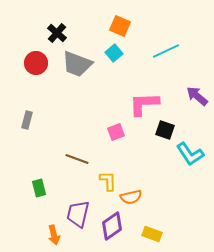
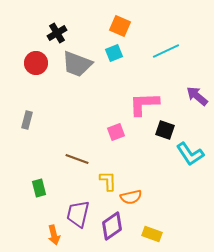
black cross: rotated 18 degrees clockwise
cyan square: rotated 18 degrees clockwise
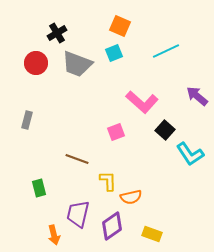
pink L-shape: moved 2 px left, 2 px up; rotated 136 degrees counterclockwise
black square: rotated 24 degrees clockwise
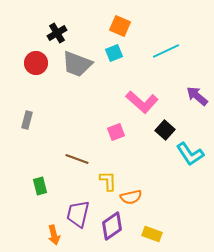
green rectangle: moved 1 px right, 2 px up
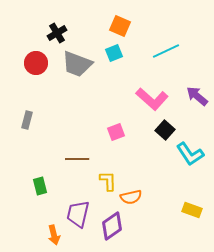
pink L-shape: moved 10 px right, 3 px up
brown line: rotated 20 degrees counterclockwise
yellow rectangle: moved 40 px right, 24 px up
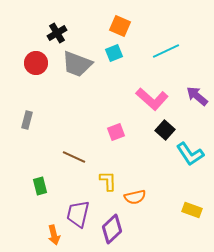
brown line: moved 3 px left, 2 px up; rotated 25 degrees clockwise
orange semicircle: moved 4 px right
purple diamond: moved 3 px down; rotated 8 degrees counterclockwise
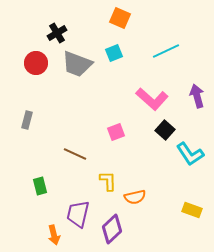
orange square: moved 8 px up
purple arrow: rotated 35 degrees clockwise
brown line: moved 1 px right, 3 px up
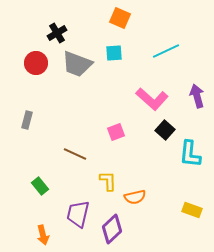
cyan square: rotated 18 degrees clockwise
cyan L-shape: rotated 40 degrees clockwise
green rectangle: rotated 24 degrees counterclockwise
orange arrow: moved 11 px left
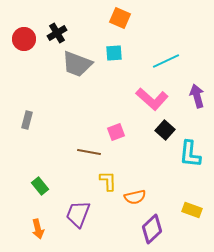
cyan line: moved 10 px down
red circle: moved 12 px left, 24 px up
brown line: moved 14 px right, 2 px up; rotated 15 degrees counterclockwise
purple trapezoid: rotated 8 degrees clockwise
purple diamond: moved 40 px right
orange arrow: moved 5 px left, 6 px up
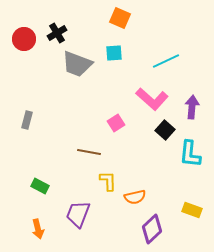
purple arrow: moved 5 px left, 11 px down; rotated 20 degrees clockwise
pink square: moved 9 px up; rotated 12 degrees counterclockwise
green rectangle: rotated 24 degrees counterclockwise
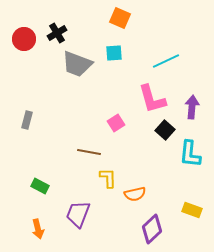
pink L-shape: rotated 32 degrees clockwise
yellow L-shape: moved 3 px up
orange semicircle: moved 3 px up
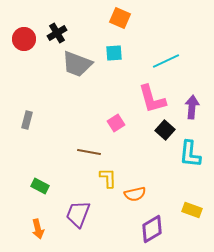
purple diamond: rotated 12 degrees clockwise
